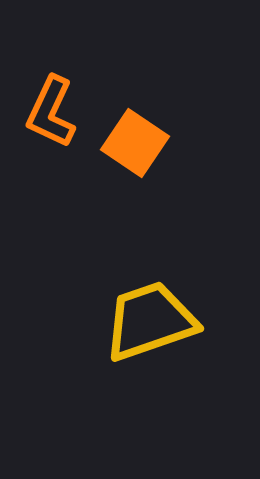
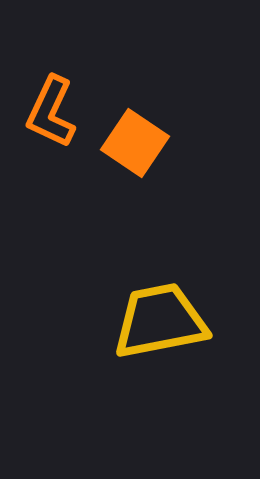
yellow trapezoid: moved 10 px right; rotated 8 degrees clockwise
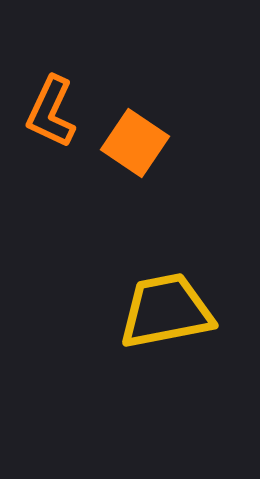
yellow trapezoid: moved 6 px right, 10 px up
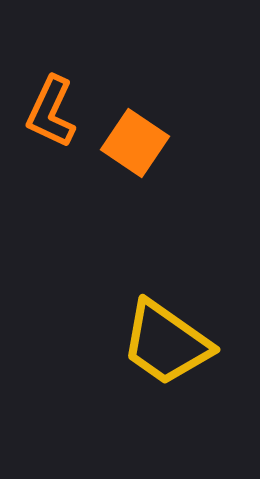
yellow trapezoid: moved 32 px down; rotated 134 degrees counterclockwise
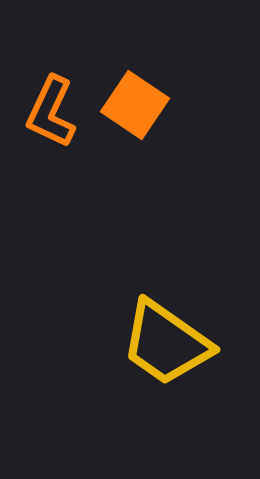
orange square: moved 38 px up
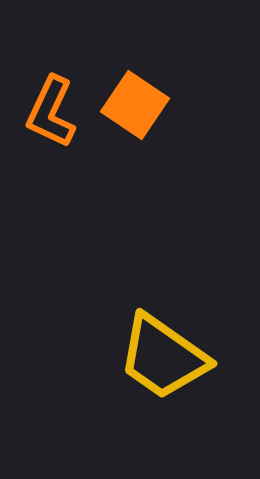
yellow trapezoid: moved 3 px left, 14 px down
